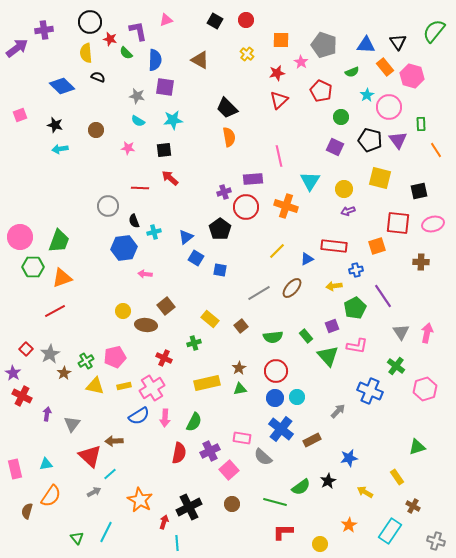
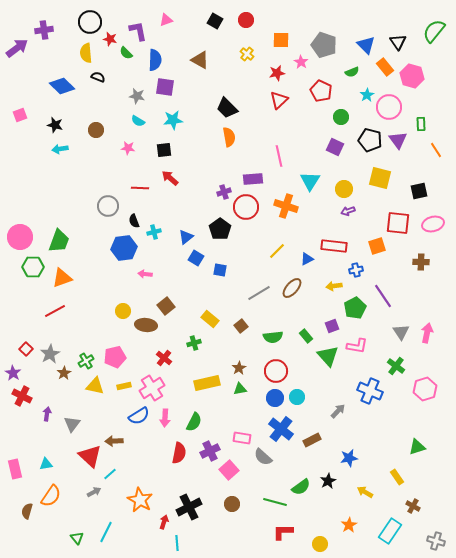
blue triangle at (366, 45): rotated 42 degrees clockwise
red cross at (164, 358): rotated 14 degrees clockwise
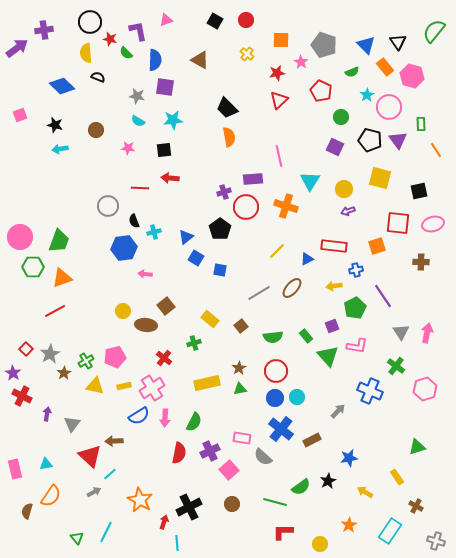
red arrow at (170, 178): rotated 36 degrees counterclockwise
brown cross at (413, 506): moved 3 px right
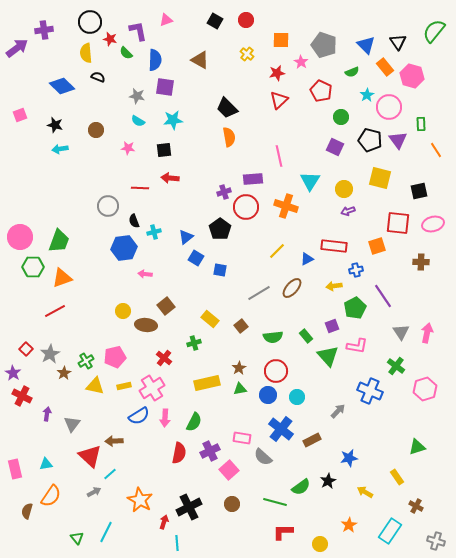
blue circle at (275, 398): moved 7 px left, 3 px up
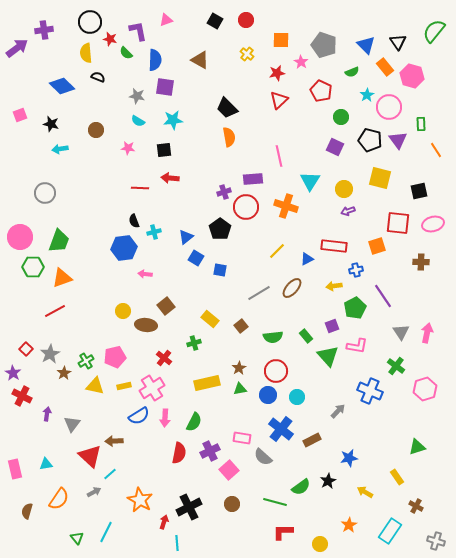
black star at (55, 125): moved 4 px left, 1 px up
gray circle at (108, 206): moved 63 px left, 13 px up
orange semicircle at (51, 496): moved 8 px right, 3 px down
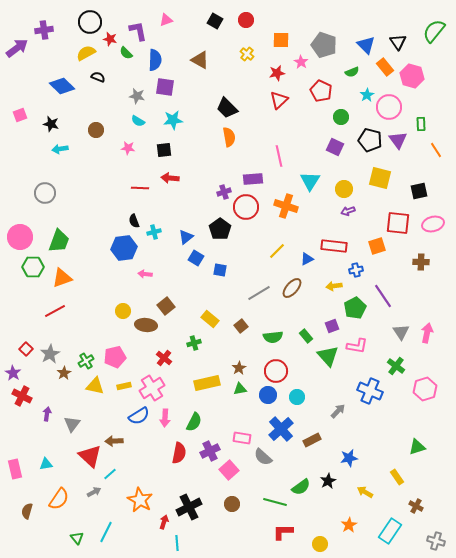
yellow semicircle at (86, 53): rotated 66 degrees clockwise
blue cross at (281, 429): rotated 10 degrees clockwise
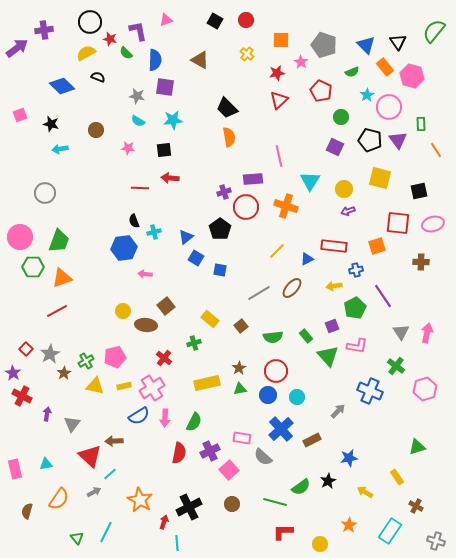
red line at (55, 311): moved 2 px right
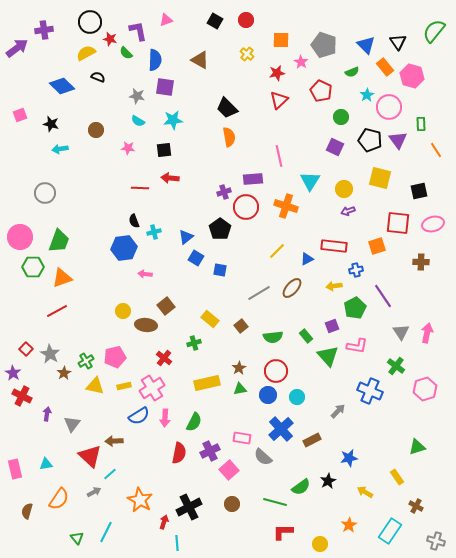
gray star at (50, 354): rotated 12 degrees counterclockwise
